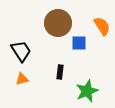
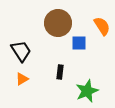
orange triangle: rotated 16 degrees counterclockwise
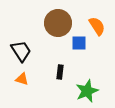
orange semicircle: moved 5 px left
orange triangle: rotated 48 degrees clockwise
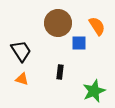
green star: moved 7 px right
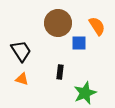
green star: moved 9 px left, 2 px down
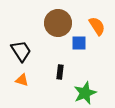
orange triangle: moved 1 px down
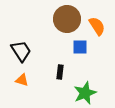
brown circle: moved 9 px right, 4 px up
blue square: moved 1 px right, 4 px down
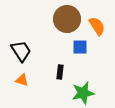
green star: moved 2 px left; rotated 10 degrees clockwise
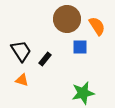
black rectangle: moved 15 px left, 13 px up; rotated 32 degrees clockwise
